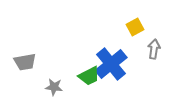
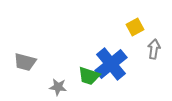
gray trapezoid: rotated 25 degrees clockwise
green trapezoid: rotated 45 degrees clockwise
gray star: moved 4 px right
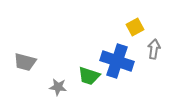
blue cross: moved 6 px right, 3 px up; rotated 32 degrees counterclockwise
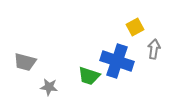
gray star: moved 9 px left
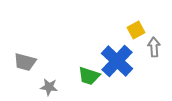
yellow square: moved 1 px right, 3 px down
gray arrow: moved 2 px up; rotated 12 degrees counterclockwise
blue cross: rotated 24 degrees clockwise
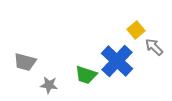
yellow square: rotated 12 degrees counterclockwise
gray arrow: rotated 42 degrees counterclockwise
green trapezoid: moved 3 px left, 1 px up
gray star: moved 2 px up
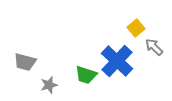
yellow square: moved 2 px up
gray star: rotated 24 degrees counterclockwise
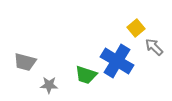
blue cross: rotated 12 degrees counterclockwise
gray star: rotated 18 degrees clockwise
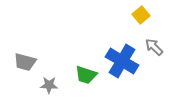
yellow square: moved 5 px right, 13 px up
blue cross: moved 5 px right
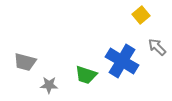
gray arrow: moved 3 px right
